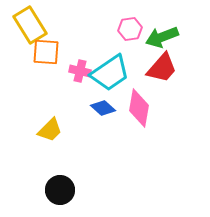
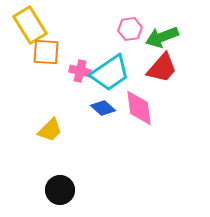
pink diamond: rotated 18 degrees counterclockwise
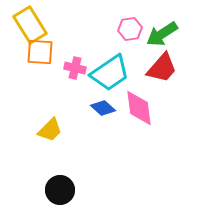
green arrow: moved 3 px up; rotated 12 degrees counterclockwise
orange square: moved 6 px left
pink cross: moved 5 px left, 3 px up
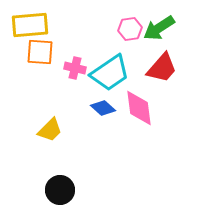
yellow rectangle: rotated 63 degrees counterclockwise
green arrow: moved 3 px left, 6 px up
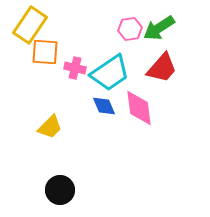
yellow rectangle: rotated 51 degrees counterclockwise
orange square: moved 5 px right
blue diamond: moved 1 px right, 2 px up; rotated 25 degrees clockwise
yellow trapezoid: moved 3 px up
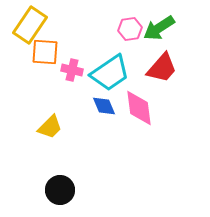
pink cross: moved 3 px left, 2 px down
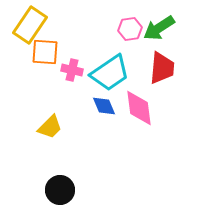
red trapezoid: rotated 36 degrees counterclockwise
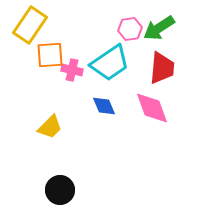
orange square: moved 5 px right, 3 px down; rotated 8 degrees counterclockwise
cyan trapezoid: moved 10 px up
pink diamond: moved 13 px right; rotated 12 degrees counterclockwise
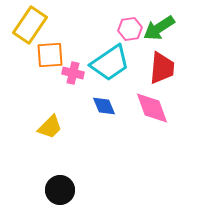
pink cross: moved 1 px right, 3 px down
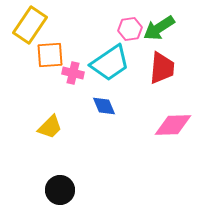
pink diamond: moved 21 px right, 17 px down; rotated 72 degrees counterclockwise
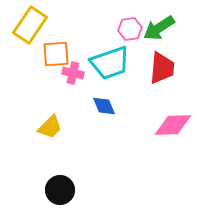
orange square: moved 6 px right, 1 px up
cyan trapezoid: rotated 15 degrees clockwise
